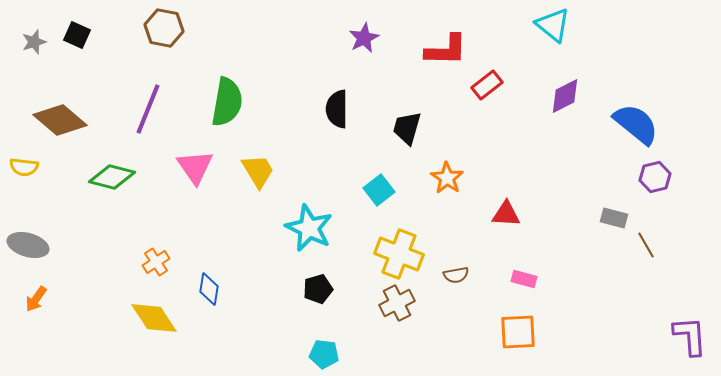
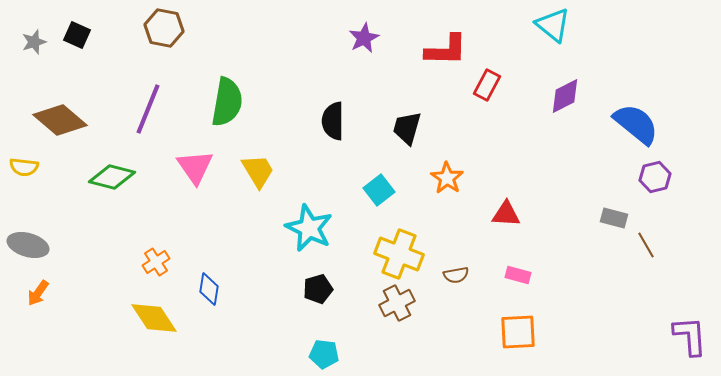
red rectangle: rotated 24 degrees counterclockwise
black semicircle: moved 4 px left, 12 px down
pink rectangle: moved 6 px left, 4 px up
orange arrow: moved 2 px right, 6 px up
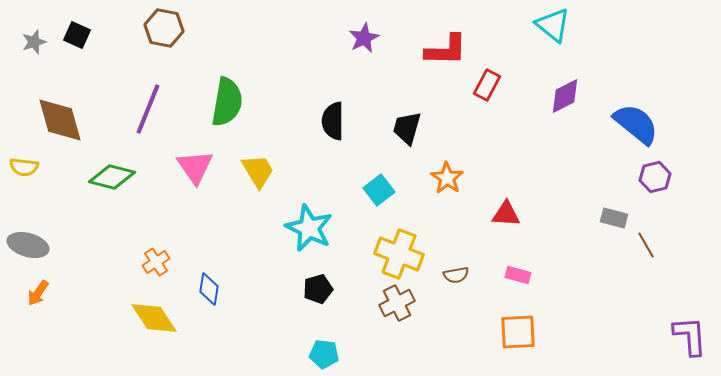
brown diamond: rotated 34 degrees clockwise
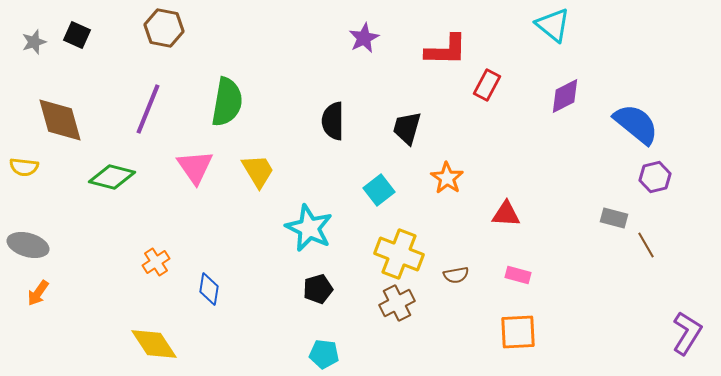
yellow diamond: moved 26 px down
purple L-shape: moved 3 px left, 3 px up; rotated 36 degrees clockwise
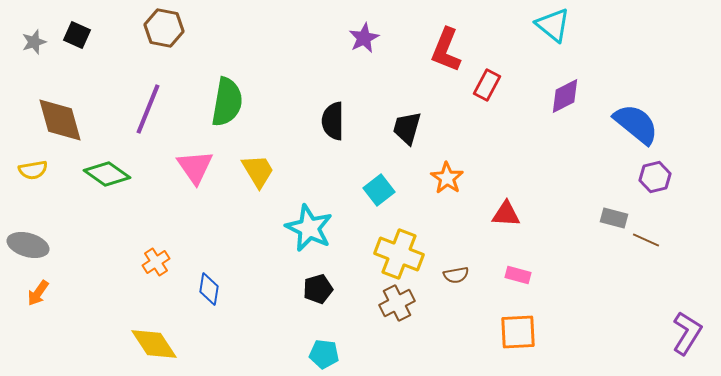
red L-shape: rotated 111 degrees clockwise
yellow semicircle: moved 9 px right, 3 px down; rotated 16 degrees counterclockwise
green diamond: moved 5 px left, 3 px up; rotated 21 degrees clockwise
brown line: moved 5 px up; rotated 36 degrees counterclockwise
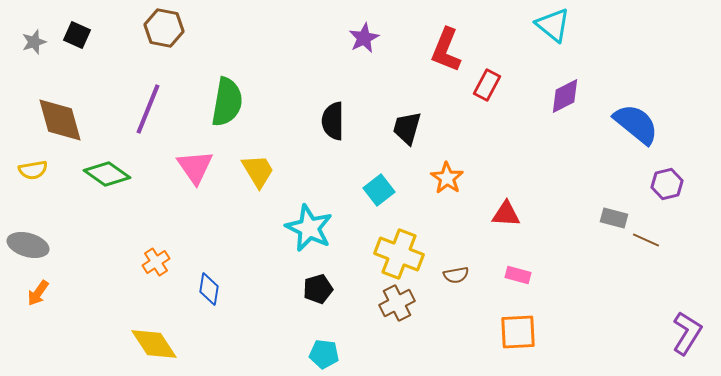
purple hexagon: moved 12 px right, 7 px down
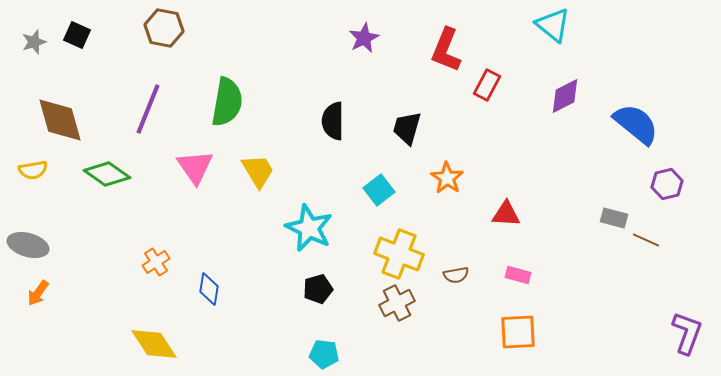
purple L-shape: rotated 12 degrees counterclockwise
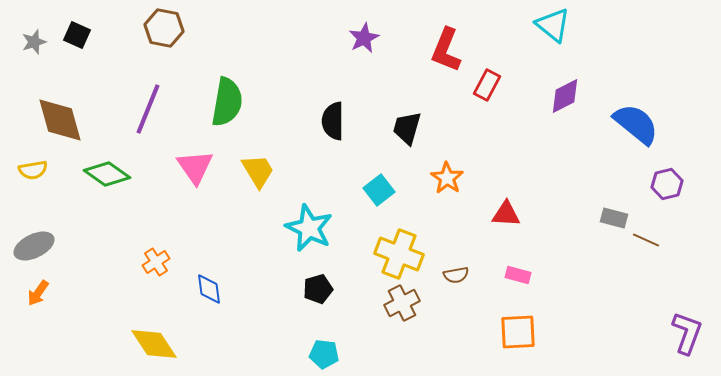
gray ellipse: moved 6 px right, 1 px down; rotated 42 degrees counterclockwise
blue diamond: rotated 16 degrees counterclockwise
brown cross: moved 5 px right
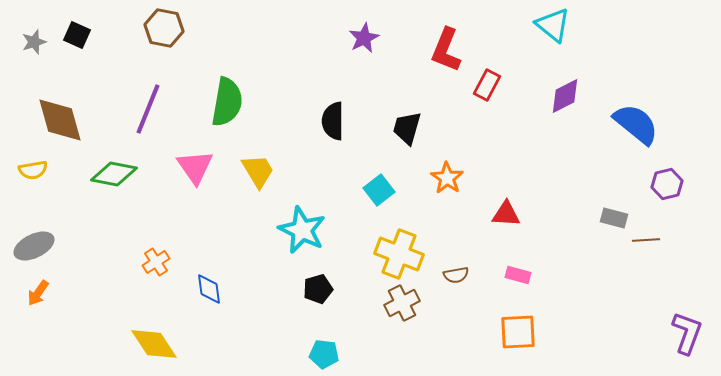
green diamond: moved 7 px right; rotated 24 degrees counterclockwise
cyan star: moved 7 px left, 2 px down
brown line: rotated 28 degrees counterclockwise
